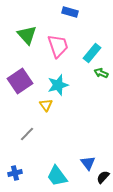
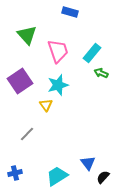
pink trapezoid: moved 5 px down
cyan trapezoid: rotated 95 degrees clockwise
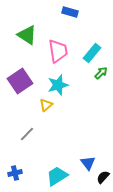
green triangle: rotated 15 degrees counterclockwise
pink trapezoid: rotated 10 degrees clockwise
green arrow: rotated 112 degrees clockwise
yellow triangle: rotated 24 degrees clockwise
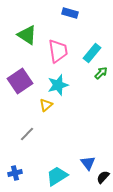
blue rectangle: moved 1 px down
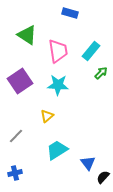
cyan rectangle: moved 1 px left, 2 px up
cyan star: rotated 20 degrees clockwise
yellow triangle: moved 1 px right, 11 px down
gray line: moved 11 px left, 2 px down
cyan trapezoid: moved 26 px up
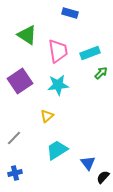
cyan rectangle: moved 1 px left, 2 px down; rotated 30 degrees clockwise
cyan star: rotated 10 degrees counterclockwise
gray line: moved 2 px left, 2 px down
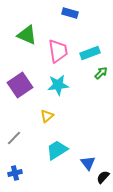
green triangle: rotated 10 degrees counterclockwise
purple square: moved 4 px down
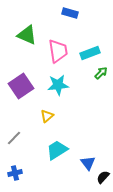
purple square: moved 1 px right, 1 px down
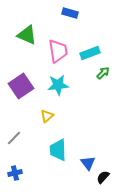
green arrow: moved 2 px right
cyan trapezoid: moved 1 px right; rotated 60 degrees counterclockwise
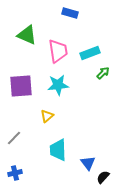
purple square: rotated 30 degrees clockwise
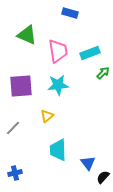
gray line: moved 1 px left, 10 px up
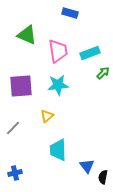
blue triangle: moved 1 px left, 3 px down
black semicircle: rotated 32 degrees counterclockwise
